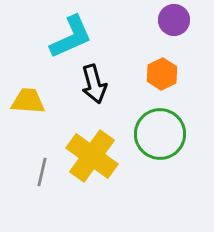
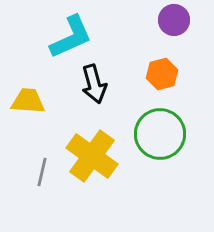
orange hexagon: rotated 12 degrees clockwise
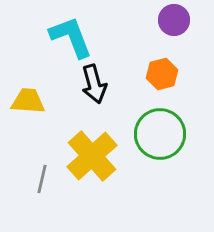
cyan L-shape: rotated 87 degrees counterclockwise
yellow cross: rotated 12 degrees clockwise
gray line: moved 7 px down
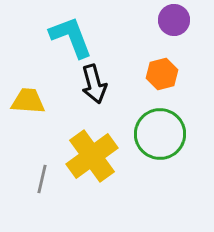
yellow cross: rotated 6 degrees clockwise
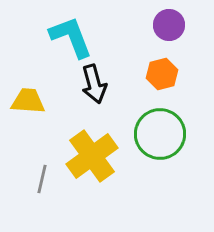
purple circle: moved 5 px left, 5 px down
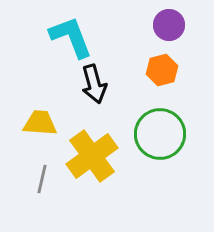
orange hexagon: moved 4 px up
yellow trapezoid: moved 12 px right, 22 px down
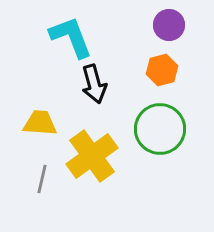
green circle: moved 5 px up
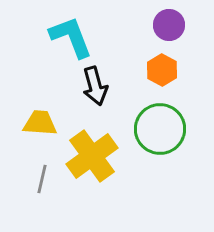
orange hexagon: rotated 16 degrees counterclockwise
black arrow: moved 1 px right, 2 px down
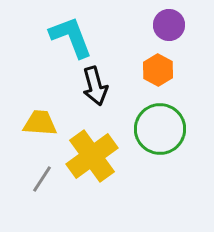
orange hexagon: moved 4 px left
gray line: rotated 20 degrees clockwise
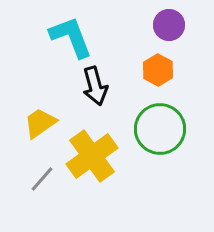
yellow trapezoid: rotated 39 degrees counterclockwise
gray line: rotated 8 degrees clockwise
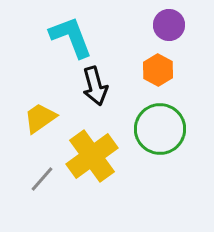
yellow trapezoid: moved 5 px up
